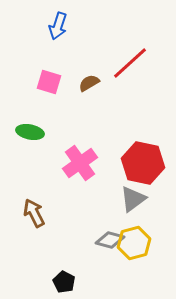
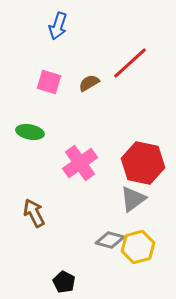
yellow hexagon: moved 4 px right, 4 px down
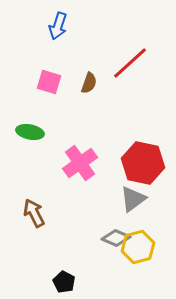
brown semicircle: rotated 140 degrees clockwise
gray diamond: moved 6 px right, 2 px up; rotated 8 degrees clockwise
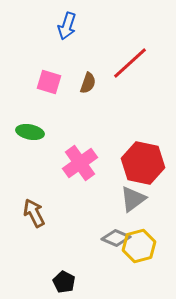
blue arrow: moved 9 px right
brown semicircle: moved 1 px left
yellow hexagon: moved 1 px right, 1 px up
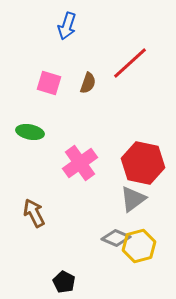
pink square: moved 1 px down
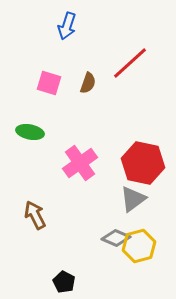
brown arrow: moved 1 px right, 2 px down
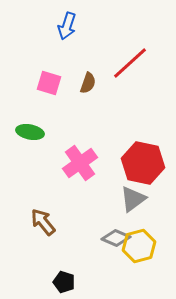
brown arrow: moved 8 px right, 7 px down; rotated 12 degrees counterclockwise
black pentagon: rotated 10 degrees counterclockwise
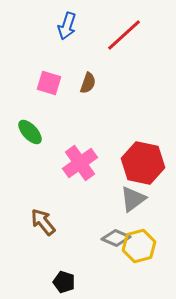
red line: moved 6 px left, 28 px up
green ellipse: rotated 36 degrees clockwise
